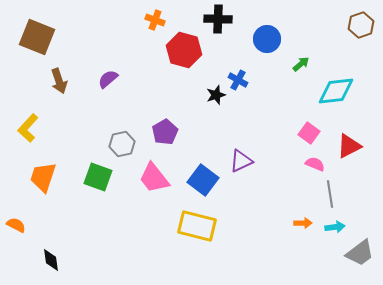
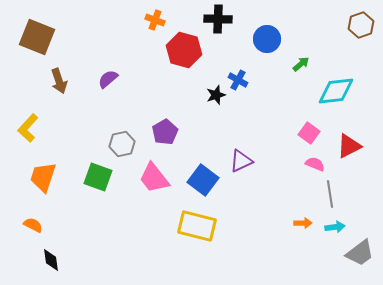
orange semicircle: moved 17 px right
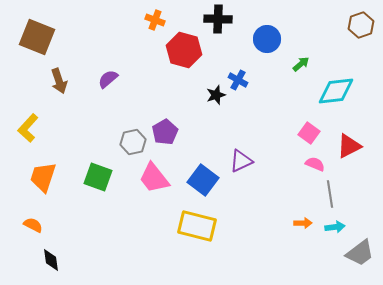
gray hexagon: moved 11 px right, 2 px up
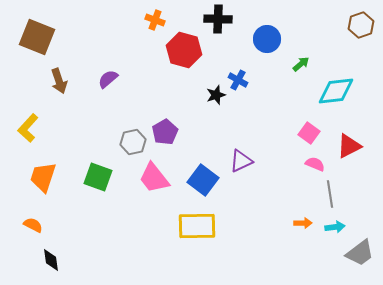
yellow rectangle: rotated 15 degrees counterclockwise
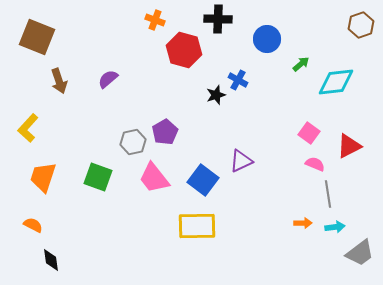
cyan diamond: moved 9 px up
gray line: moved 2 px left
